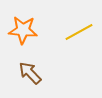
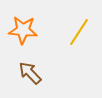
yellow line: rotated 28 degrees counterclockwise
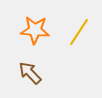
orange star: moved 12 px right
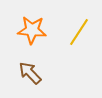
orange star: moved 3 px left
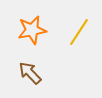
orange star: rotated 16 degrees counterclockwise
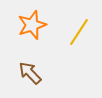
orange star: moved 5 px up; rotated 8 degrees counterclockwise
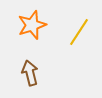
brown arrow: rotated 30 degrees clockwise
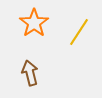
orange star: moved 2 px right, 2 px up; rotated 16 degrees counterclockwise
